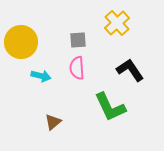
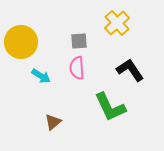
gray square: moved 1 px right, 1 px down
cyan arrow: rotated 18 degrees clockwise
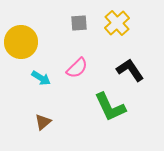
gray square: moved 18 px up
pink semicircle: rotated 130 degrees counterclockwise
cyan arrow: moved 2 px down
brown triangle: moved 10 px left
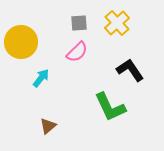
pink semicircle: moved 16 px up
cyan arrow: rotated 84 degrees counterclockwise
brown triangle: moved 5 px right, 4 px down
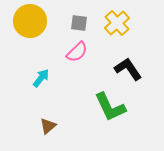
gray square: rotated 12 degrees clockwise
yellow circle: moved 9 px right, 21 px up
black L-shape: moved 2 px left, 1 px up
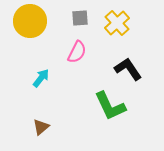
gray square: moved 1 px right, 5 px up; rotated 12 degrees counterclockwise
pink semicircle: rotated 20 degrees counterclockwise
green L-shape: moved 1 px up
brown triangle: moved 7 px left, 1 px down
